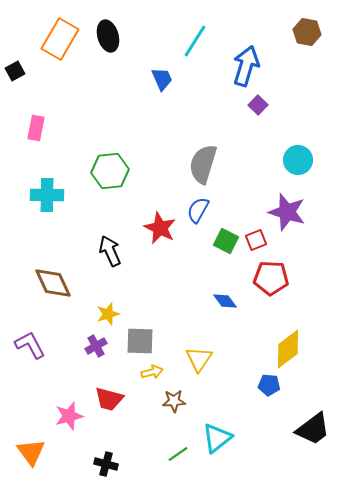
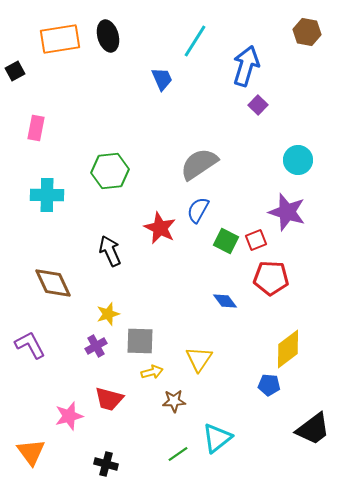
orange rectangle: rotated 51 degrees clockwise
gray semicircle: moved 4 px left; rotated 39 degrees clockwise
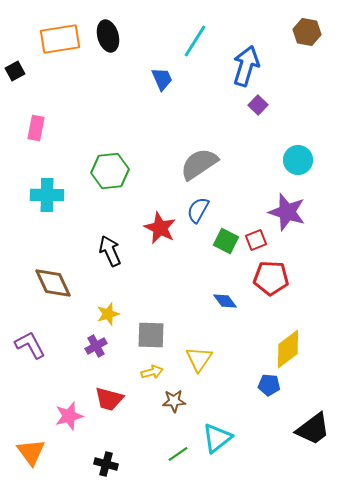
gray square: moved 11 px right, 6 px up
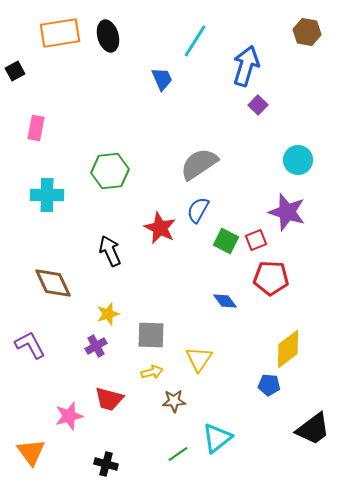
orange rectangle: moved 6 px up
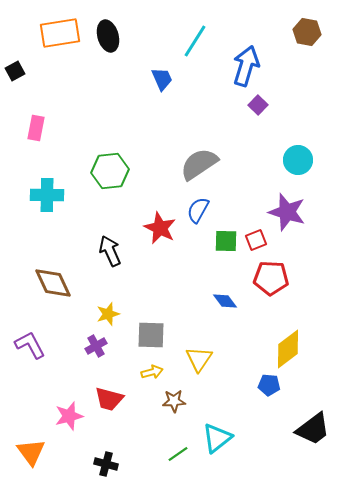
green square: rotated 25 degrees counterclockwise
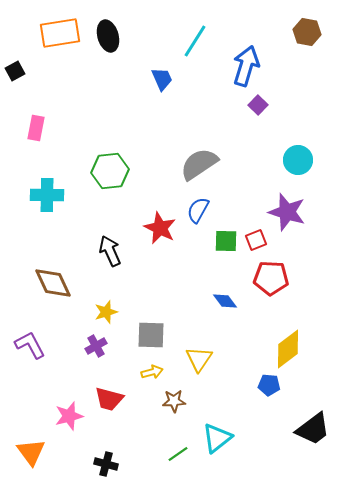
yellow star: moved 2 px left, 2 px up
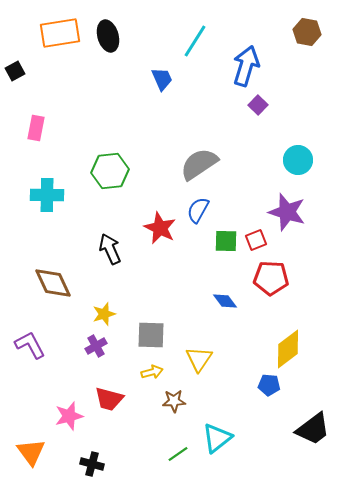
black arrow: moved 2 px up
yellow star: moved 2 px left, 2 px down
black cross: moved 14 px left
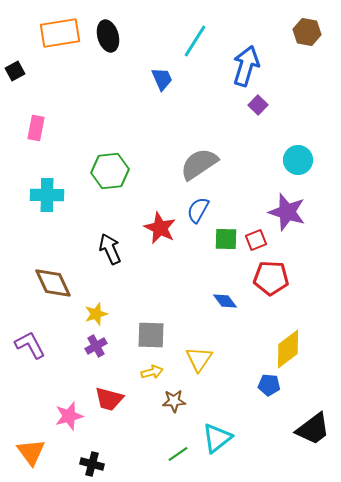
green square: moved 2 px up
yellow star: moved 8 px left
